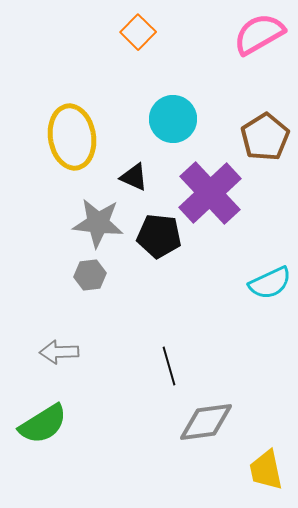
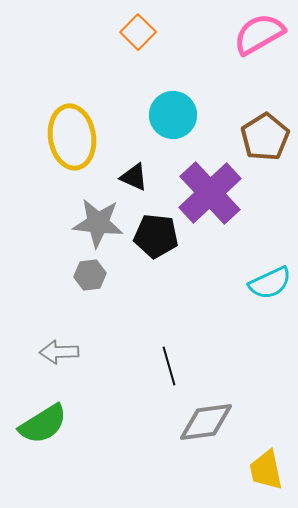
cyan circle: moved 4 px up
black pentagon: moved 3 px left
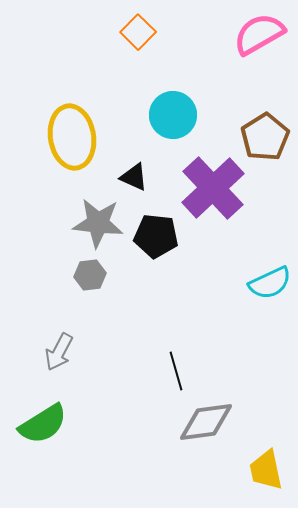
purple cross: moved 3 px right, 5 px up
gray arrow: rotated 60 degrees counterclockwise
black line: moved 7 px right, 5 px down
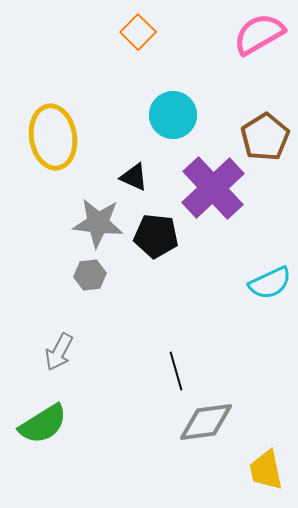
yellow ellipse: moved 19 px left
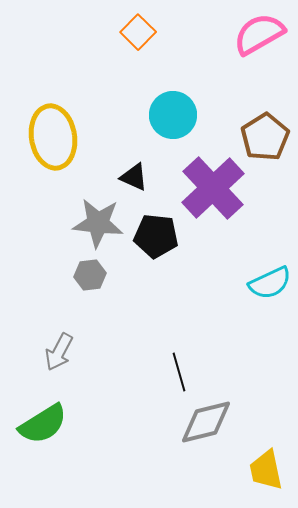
black line: moved 3 px right, 1 px down
gray diamond: rotated 6 degrees counterclockwise
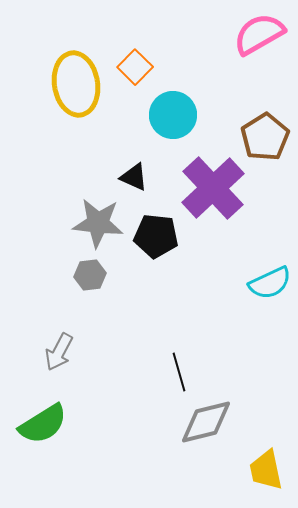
orange square: moved 3 px left, 35 px down
yellow ellipse: moved 23 px right, 53 px up
